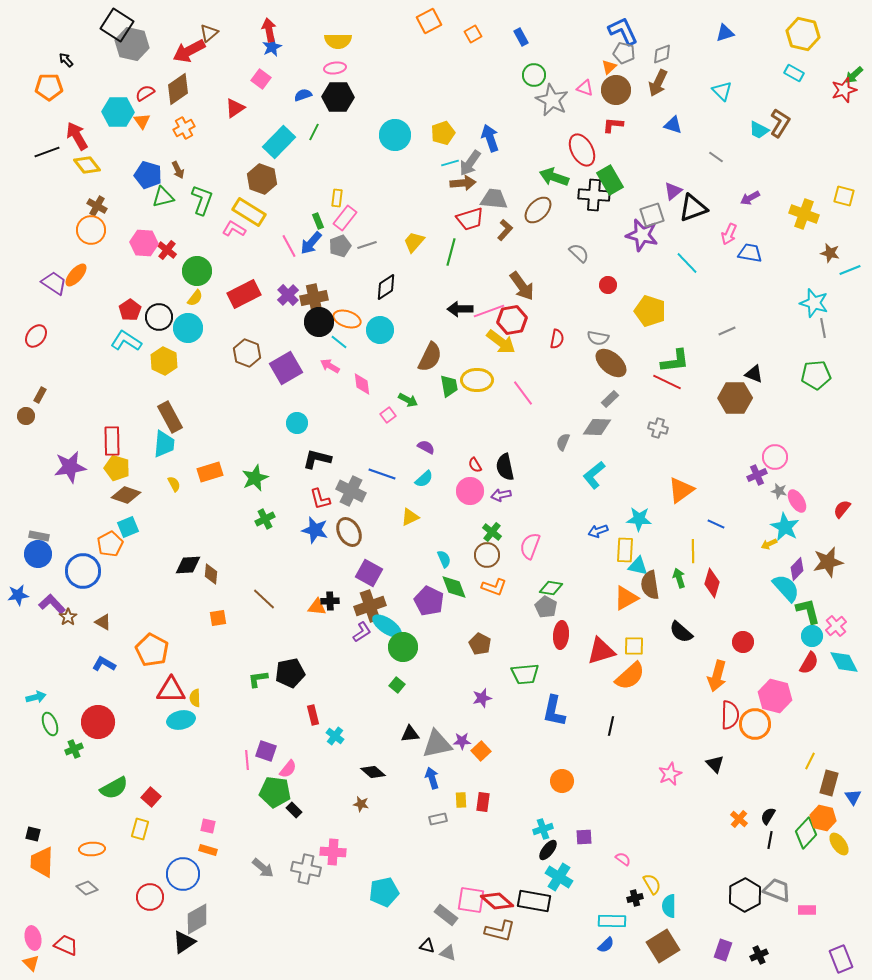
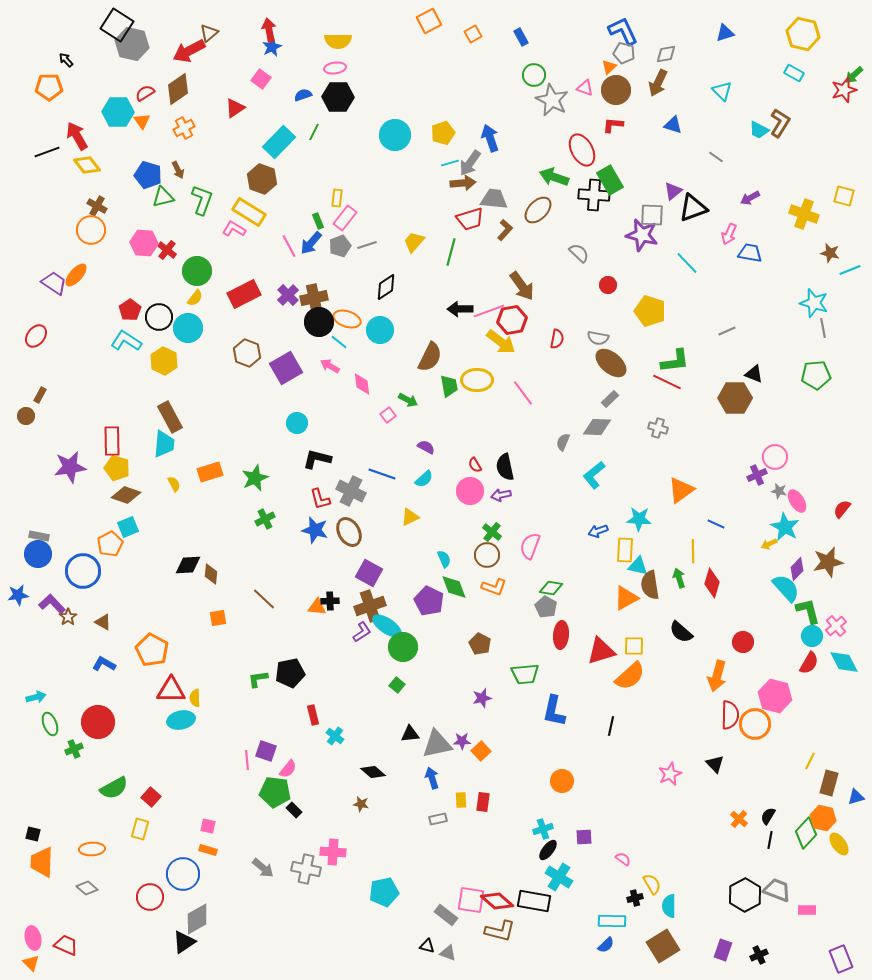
gray diamond at (662, 54): moved 4 px right; rotated 10 degrees clockwise
gray square at (652, 215): rotated 20 degrees clockwise
blue triangle at (853, 797): moved 3 px right; rotated 48 degrees clockwise
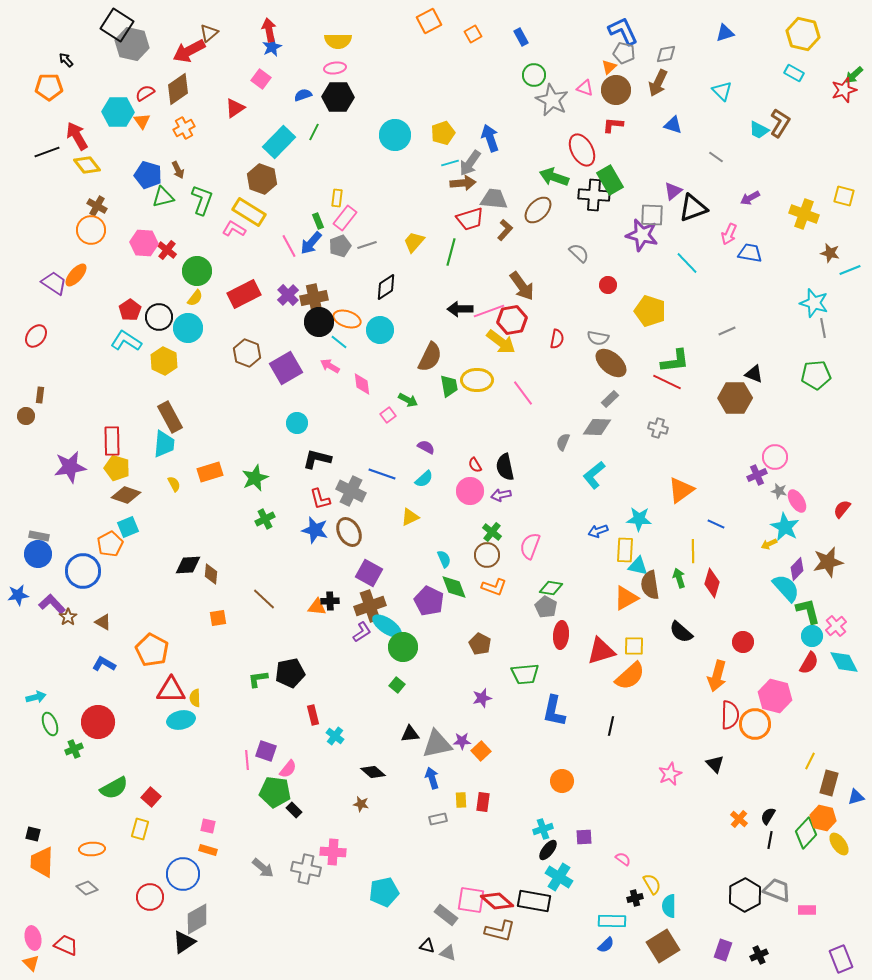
brown rectangle at (40, 395): rotated 21 degrees counterclockwise
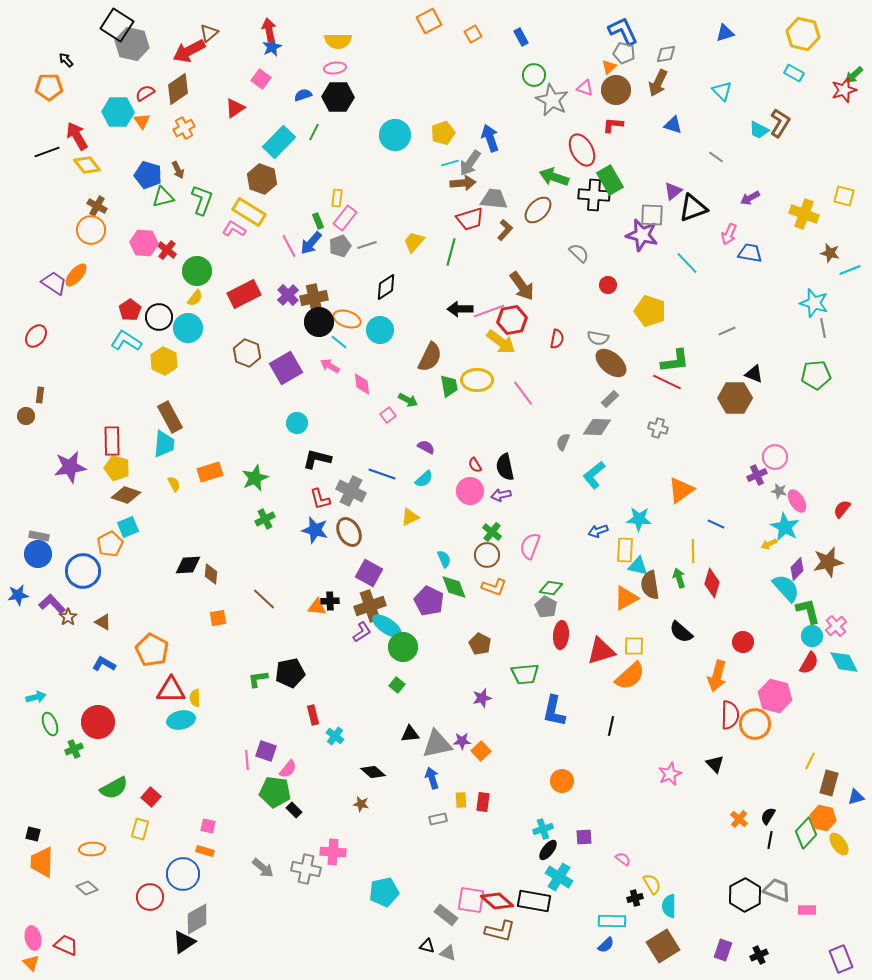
orange rectangle at (208, 850): moved 3 px left, 1 px down
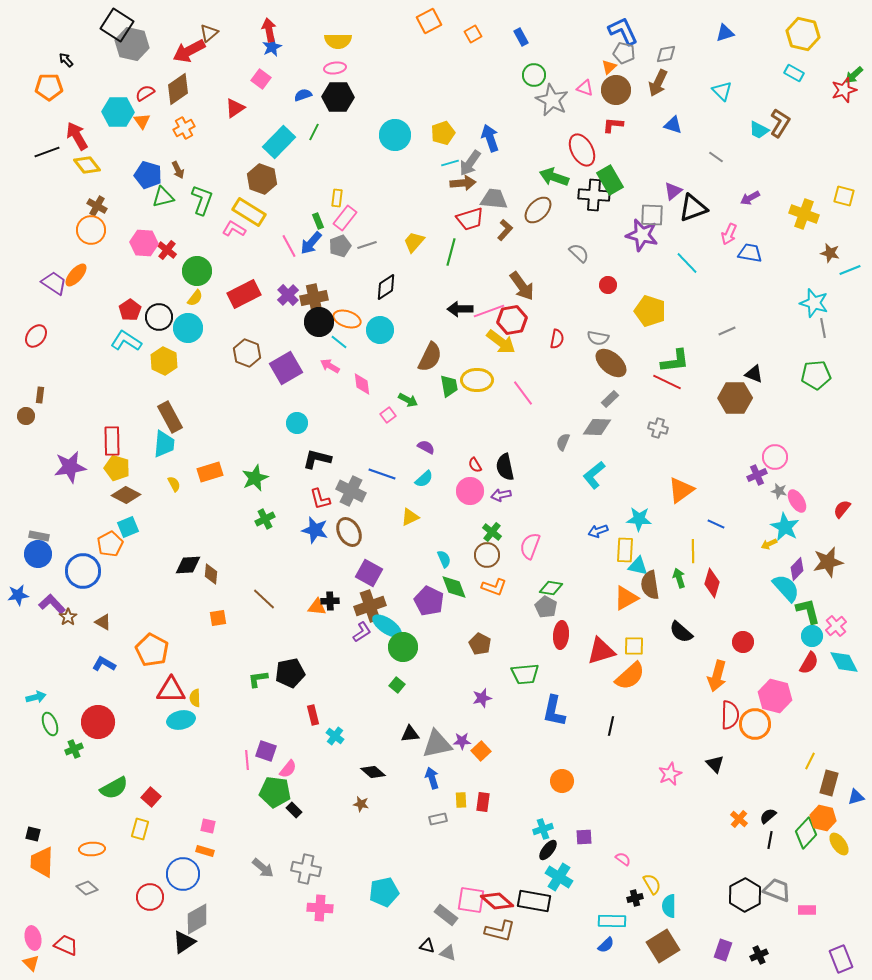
brown diamond at (126, 495): rotated 8 degrees clockwise
black semicircle at (768, 816): rotated 18 degrees clockwise
pink cross at (333, 852): moved 13 px left, 56 px down
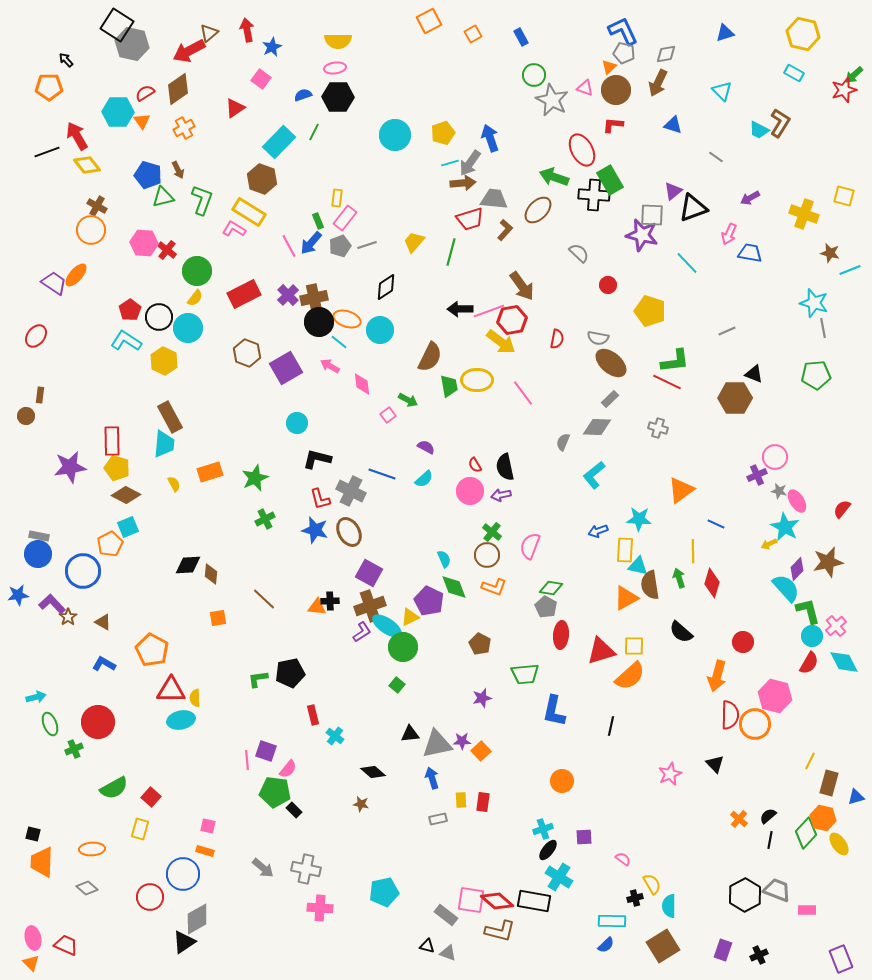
red arrow at (269, 30): moved 22 px left
yellow triangle at (410, 517): moved 100 px down
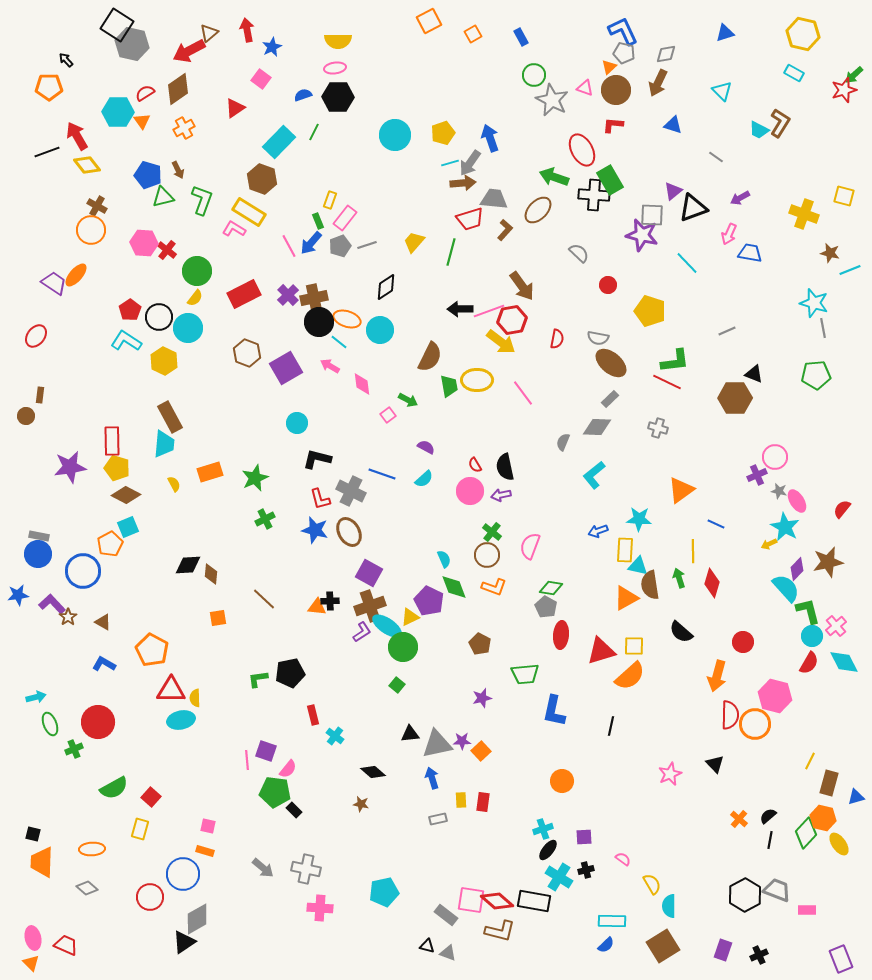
yellow rectangle at (337, 198): moved 7 px left, 2 px down; rotated 12 degrees clockwise
purple arrow at (750, 198): moved 10 px left
black cross at (635, 898): moved 49 px left, 28 px up
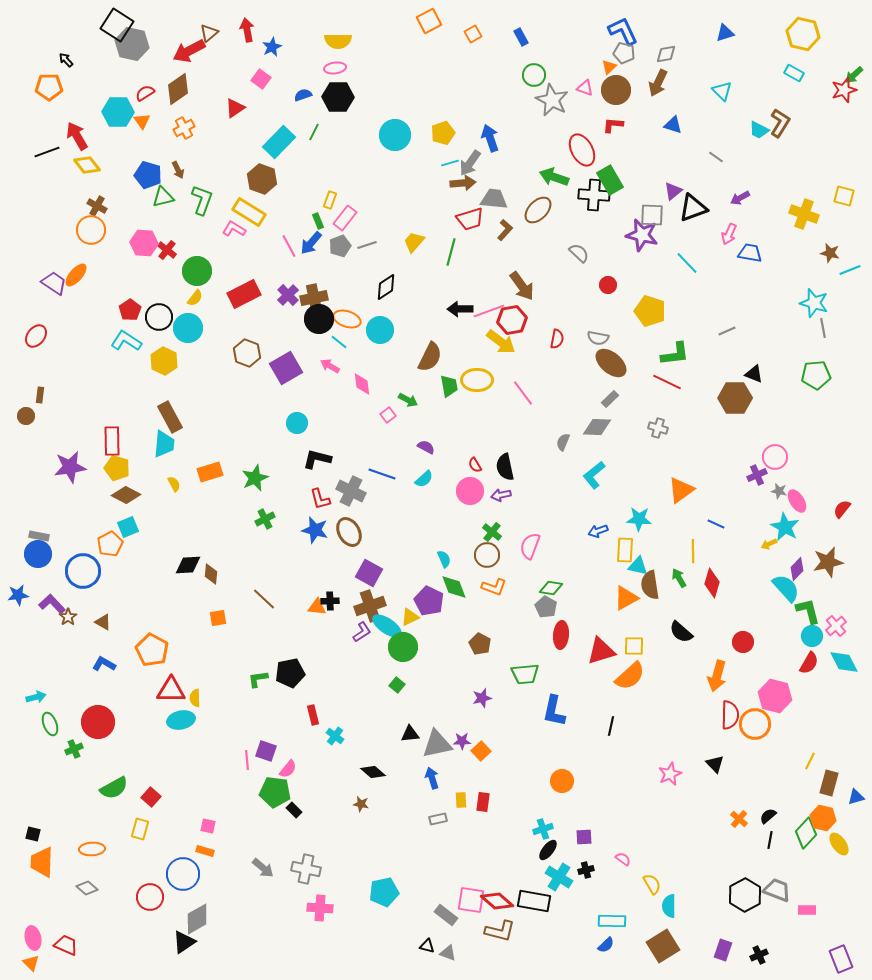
black circle at (319, 322): moved 3 px up
green L-shape at (675, 361): moved 7 px up
green arrow at (679, 578): rotated 12 degrees counterclockwise
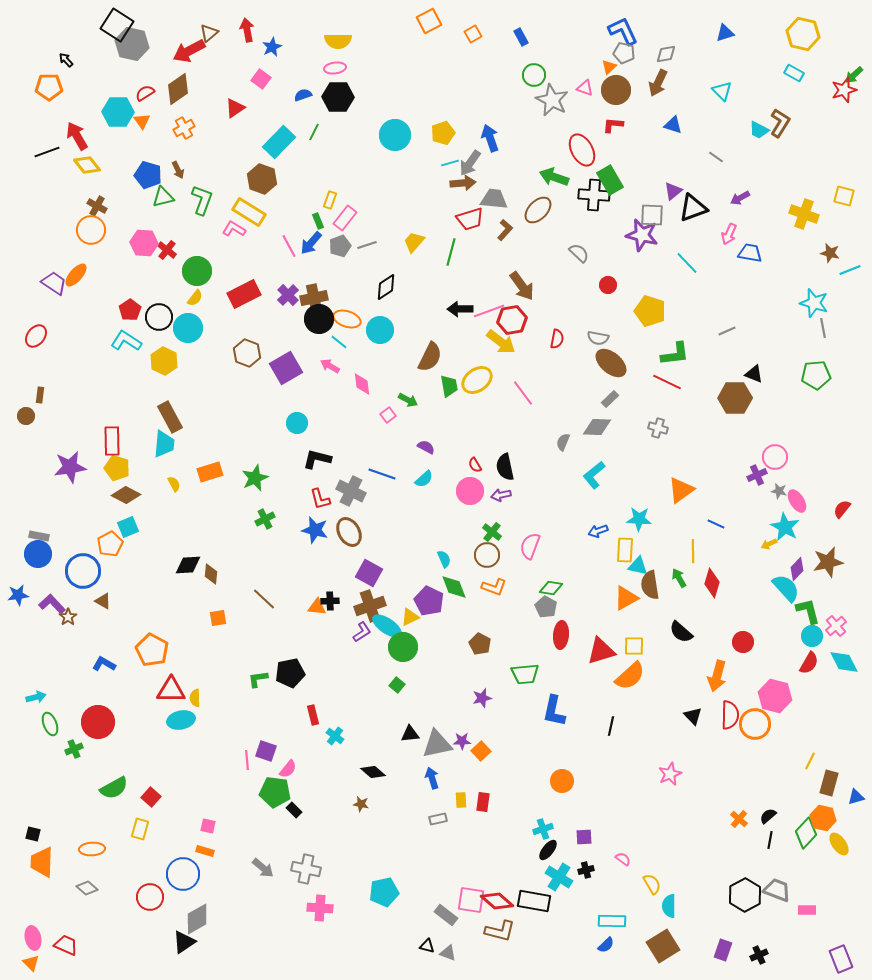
yellow ellipse at (477, 380): rotated 36 degrees counterclockwise
brown triangle at (103, 622): moved 21 px up
black triangle at (715, 764): moved 22 px left, 48 px up
